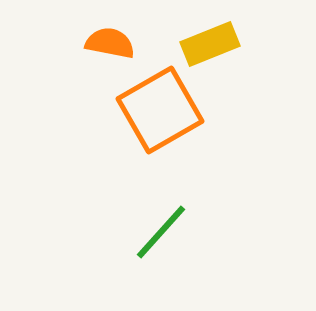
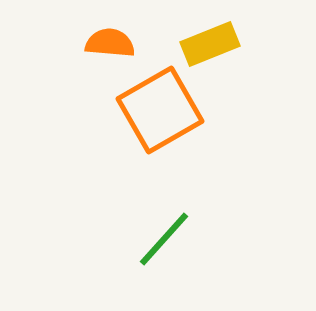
orange semicircle: rotated 6 degrees counterclockwise
green line: moved 3 px right, 7 px down
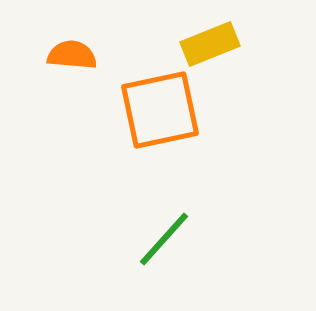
orange semicircle: moved 38 px left, 12 px down
orange square: rotated 18 degrees clockwise
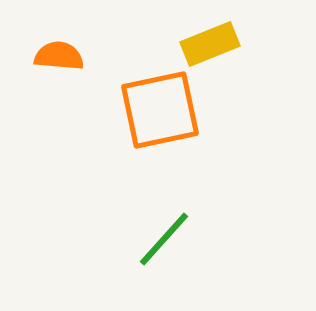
orange semicircle: moved 13 px left, 1 px down
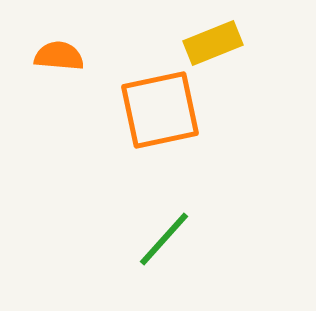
yellow rectangle: moved 3 px right, 1 px up
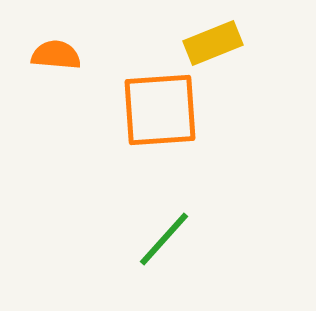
orange semicircle: moved 3 px left, 1 px up
orange square: rotated 8 degrees clockwise
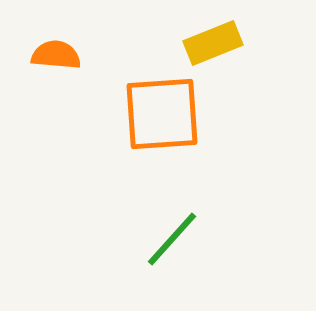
orange square: moved 2 px right, 4 px down
green line: moved 8 px right
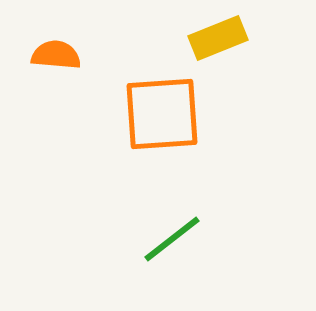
yellow rectangle: moved 5 px right, 5 px up
green line: rotated 10 degrees clockwise
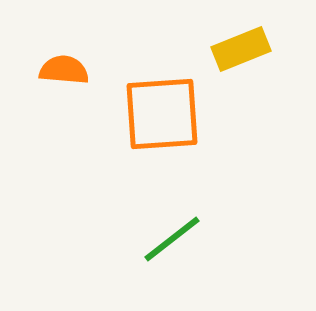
yellow rectangle: moved 23 px right, 11 px down
orange semicircle: moved 8 px right, 15 px down
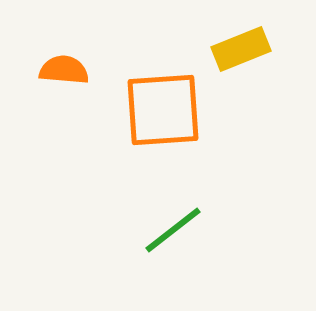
orange square: moved 1 px right, 4 px up
green line: moved 1 px right, 9 px up
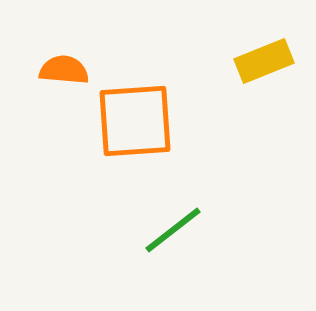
yellow rectangle: moved 23 px right, 12 px down
orange square: moved 28 px left, 11 px down
